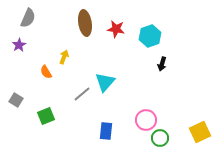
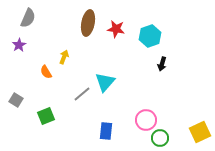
brown ellipse: moved 3 px right; rotated 20 degrees clockwise
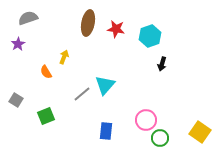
gray semicircle: rotated 132 degrees counterclockwise
purple star: moved 1 px left, 1 px up
cyan triangle: moved 3 px down
yellow square: rotated 30 degrees counterclockwise
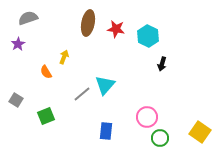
cyan hexagon: moved 2 px left; rotated 15 degrees counterclockwise
pink circle: moved 1 px right, 3 px up
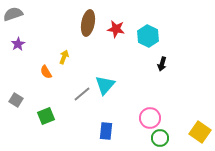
gray semicircle: moved 15 px left, 4 px up
pink circle: moved 3 px right, 1 px down
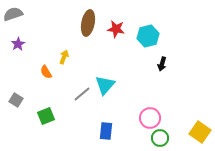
cyan hexagon: rotated 20 degrees clockwise
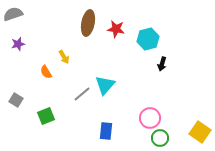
cyan hexagon: moved 3 px down
purple star: rotated 16 degrees clockwise
yellow arrow: rotated 128 degrees clockwise
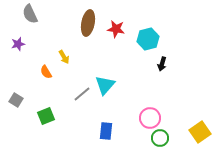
gray semicircle: moved 17 px right; rotated 96 degrees counterclockwise
yellow square: rotated 20 degrees clockwise
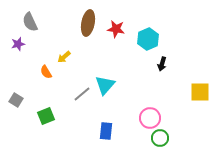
gray semicircle: moved 8 px down
cyan hexagon: rotated 10 degrees counterclockwise
yellow arrow: rotated 80 degrees clockwise
yellow square: moved 40 px up; rotated 35 degrees clockwise
